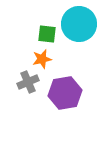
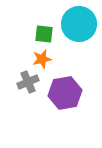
green square: moved 3 px left
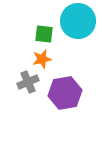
cyan circle: moved 1 px left, 3 px up
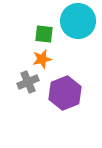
purple hexagon: rotated 12 degrees counterclockwise
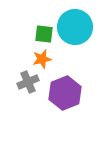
cyan circle: moved 3 px left, 6 px down
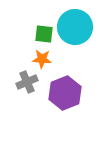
orange star: rotated 18 degrees clockwise
gray cross: moved 1 px left
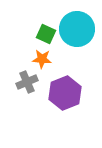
cyan circle: moved 2 px right, 2 px down
green square: moved 2 px right; rotated 18 degrees clockwise
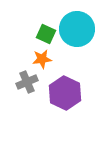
orange star: rotated 12 degrees counterclockwise
purple hexagon: rotated 12 degrees counterclockwise
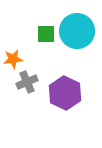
cyan circle: moved 2 px down
green square: rotated 24 degrees counterclockwise
orange star: moved 29 px left
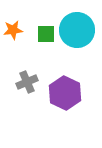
cyan circle: moved 1 px up
orange star: moved 29 px up
